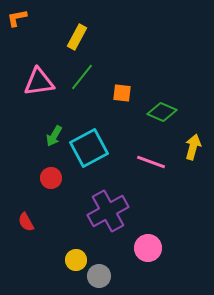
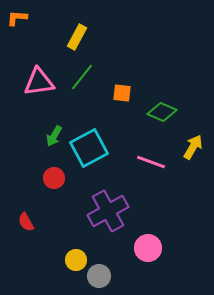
orange L-shape: rotated 15 degrees clockwise
yellow arrow: rotated 15 degrees clockwise
red circle: moved 3 px right
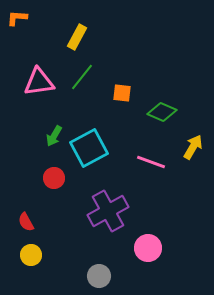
yellow circle: moved 45 px left, 5 px up
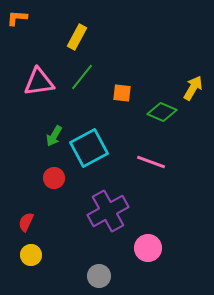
yellow arrow: moved 59 px up
red semicircle: rotated 54 degrees clockwise
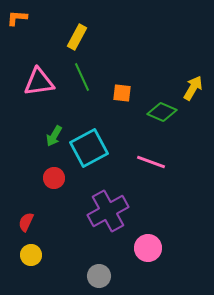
green line: rotated 64 degrees counterclockwise
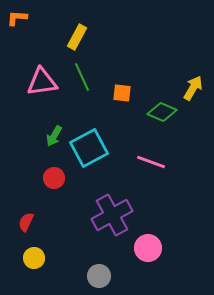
pink triangle: moved 3 px right
purple cross: moved 4 px right, 4 px down
yellow circle: moved 3 px right, 3 px down
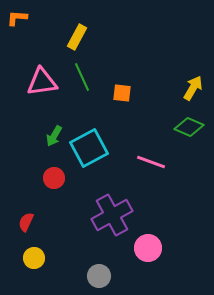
green diamond: moved 27 px right, 15 px down
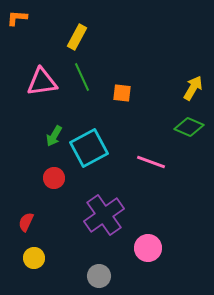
purple cross: moved 8 px left; rotated 6 degrees counterclockwise
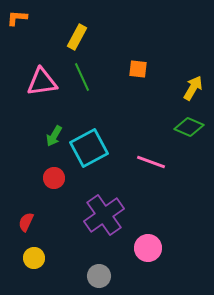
orange square: moved 16 px right, 24 px up
